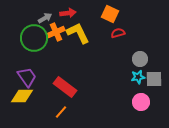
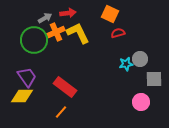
green circle: moved 2 px down
cyan star: moved 12 px left, 13 px up
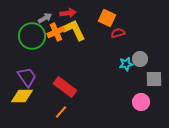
orange square: moved 3 px left, 4 px down
yellow L-shape: moved 4 px left, 3 px up
green circle: moved 2 px left, 4 px up
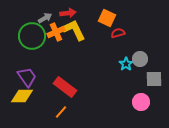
cyan star: rotated 24 degrees counterclockwise
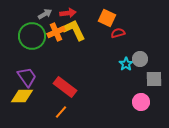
gray arrow: moved 4 px up
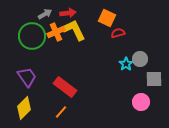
yellow diamond: moved 2 px right, 12 px down; rotated 45 degrees counterclockwise
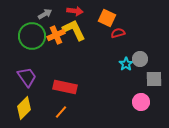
red arrow: moved 7 px right, 2 px up; rotated 14 degrees clockwise
orange cross: moved 3 px down
red rectangle: rotated 25 degrees counterclockwise
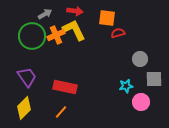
orange square: rotated 18 degrees counterclockwise
cyan star: moved 22 px down; rotated 24 degrees clockwise
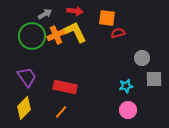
yellow L-shape: moved 1 px right, 2 px down
gray circle: moved 2 px right, 1 px up
pink circle: moved 13 px left, 8 px down
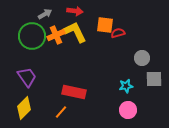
orange square: moved 2 px left, 7 px down
red rectangle: moved 9 px right, 5 px down
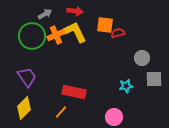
pink circle: moved 14 px left, 7 px down
